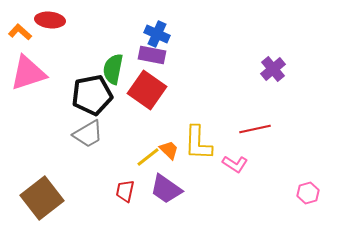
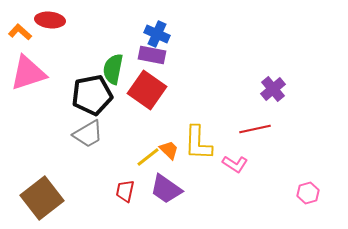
purple cross: moved 20 px down
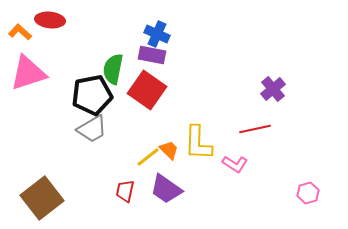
gray trapezoid: moved 4 px right, 5 px up
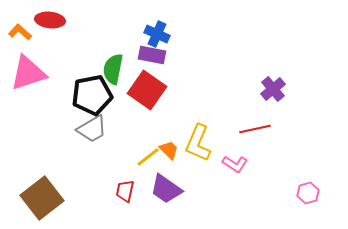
yellow L-shape: rotated 21 degrees clockwise
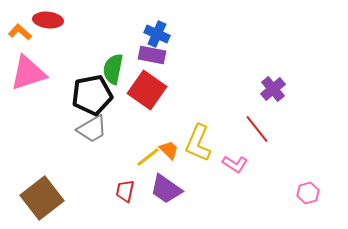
red ellipse: moved 2 px left
red line: moved 2 px right; rotated 64 degrees clockwise
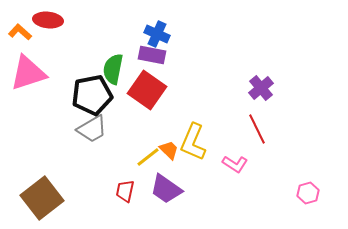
purple cross: moved 12 px left, 1 px up
red line: rotated 12 degrees clockwise
yellow L-shape: moved 5 px left, 1 px up
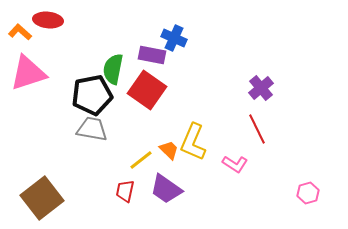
blue cross: moved 17 px right, 4 px down
gray trapezoid: rotated 140 degrees counterclockwise
yellow line: moved 7 px left, 3 px down
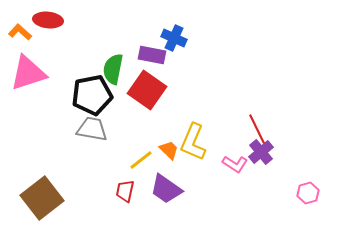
purple cross: moved 64 px down
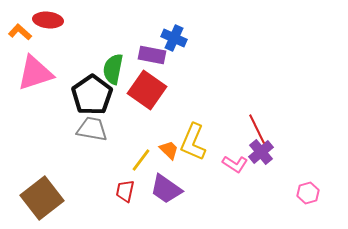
pink triangle: moved 7 px right
black pentagon: rotated 24 degrees counterclockwise
yellow line: rotated 15 degrees counterclockwise
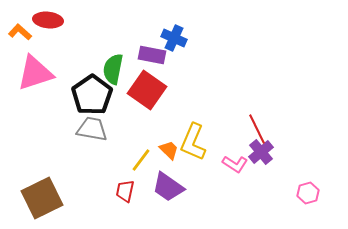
purple trapezoid: moved 2 px right, 2 px up
brown square: rotated 12 degrees clockwise
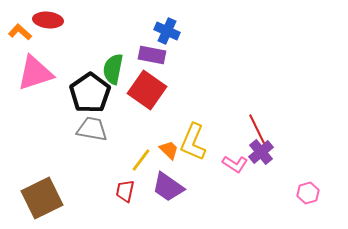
blue cross: moved 7 px left, 7 px up
black pentagon: moved 2 px left, 2 px up
